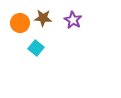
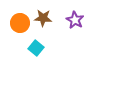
purple star: moved 2 px right
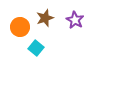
brown star: moved 2 px right; rotated 24 degrees counterclockwise
orange circle: moved 4 px down
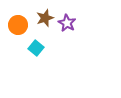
purple star: moved 8 px left, 3 px down
orange circle: moved 2 px left, 2 px up
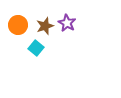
brown star: moved 8 px down
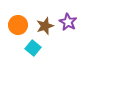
purple star: moved 1 px right, 1 px up
cyan square: moved 3 px left
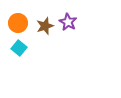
orange circle: moved 2 px up
cyan square: moved 14 px left
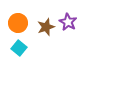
brown star: moved 1 px right, 1 px down
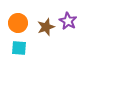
purple star: moved 1 px up
cyan square: rotated 35 degrees counterclockwise
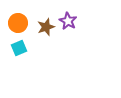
cyan square: rotated 28 degrees counterclockwise
